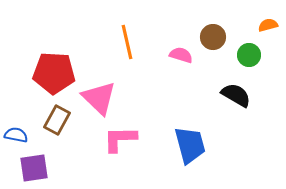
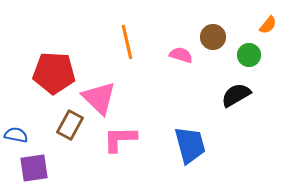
orange semicircle: rotated 144 degrees clockwise
black semicircle: rotated 60 degrees counterclockwise
brown rectangle: moved 13 px right, 5 px down
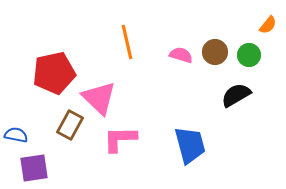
brown circle: moved 2 px right, 15 px down
red pentagon: rotated 15 degrees counterclockwise
